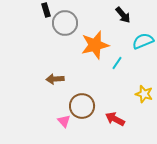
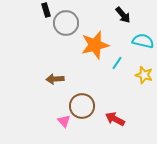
gray circle: moved 1 px right
cyan semicircle: rotated 35 degrees clockwise
yellow star: moved 19 px up
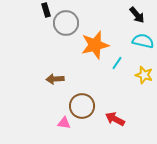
black arrow: moved 14 px right
pink triangle: moved 2 px down; rotated 40 degrees counterclockwise
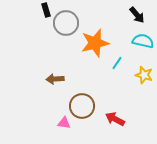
orange star: moved 2 px up
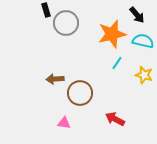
orange star: moved 17 px right, 9 px up
brown circle: moved 2 px left, 13 px up
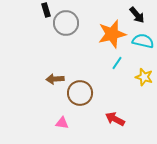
yellow star: moved 2 px down
pink triangle: moved 2 px left
